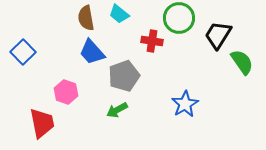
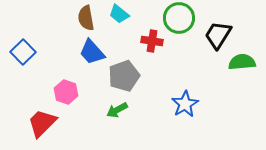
green semicircle: rotated 60 degrees counterclockwise
red trapezoid: rotated 124 degrees counterclockwise
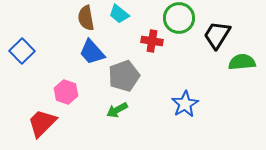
black trapezoid: moved 1 px left
blue square: moved 1 px left, 1 px up
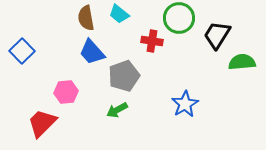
pink hexagon: rotated 25 degrees counterclockwise
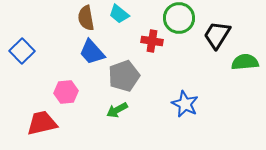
green semicircle: moved 3 px right
blue star: rotated 16 degrees counterclockwise
red trapezoid: rotated 32 degrees clockwise
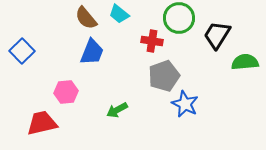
brown semicircle: rotated 30 degrees counterclockwise
blue trapezoid: rotated 116 degrees counterclockwise
gray pentagon: moved 40 px right
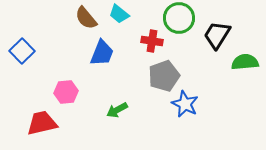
blue trapezoid: moved 10 px right, 1 px down
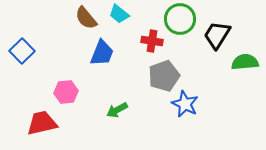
green circle: moved 1 px right, 1 px down
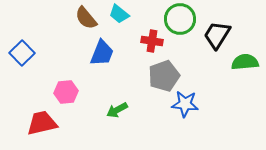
blue square: moved 2 px down
blue star: rotated 20 degrees counterclockwise
